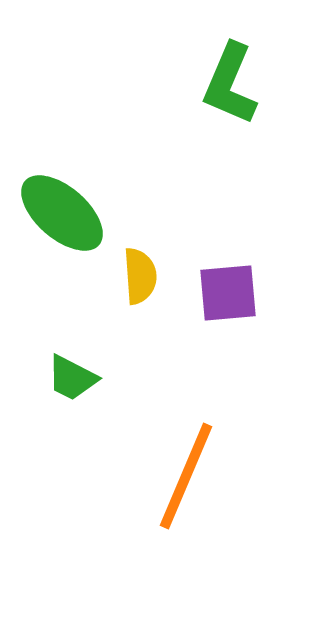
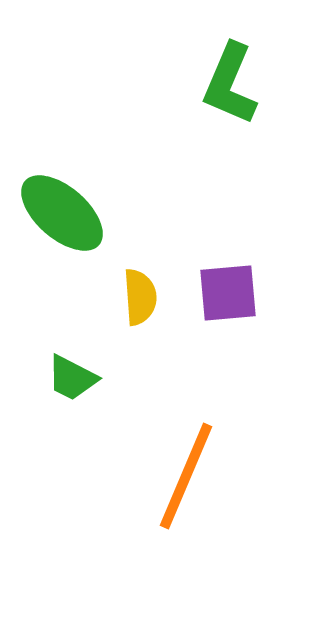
yellow semicircle: moved 21 px down
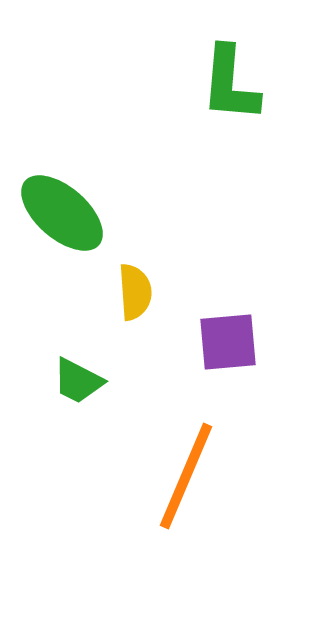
green L-shape: rotated 18 degrees counterclockwise
purple square: moved 49 px down
yellow semicircle: moved 5 px left, 5 px up
green trapezoid: moved 6 px right, 3 px down
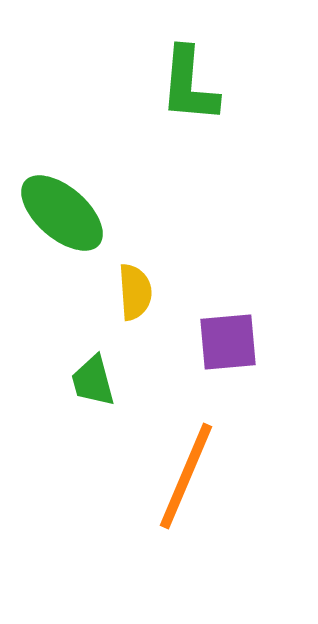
green L-shape: moved 41 px left, 1 px down
green trapezoid: moved 15 px right; rotated 48 degrees clockwise
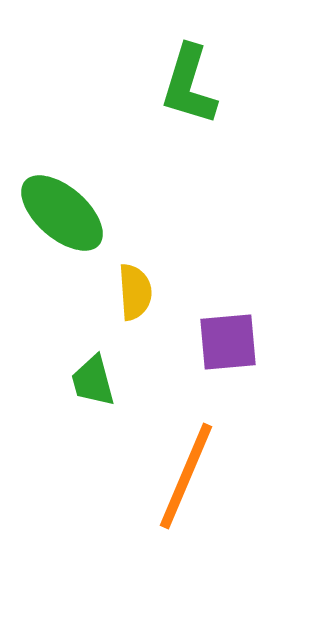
green L-shape: rotated 12 degrees clockwise
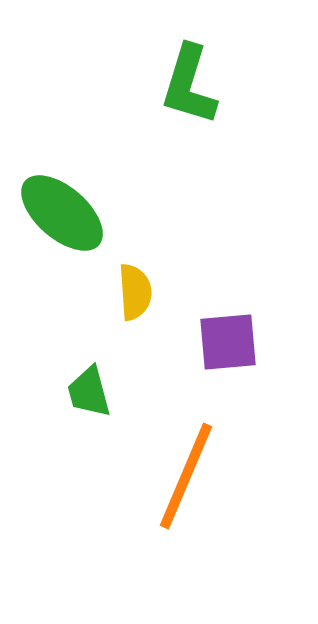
green trapezoid: moved 4 px left, 11 px down
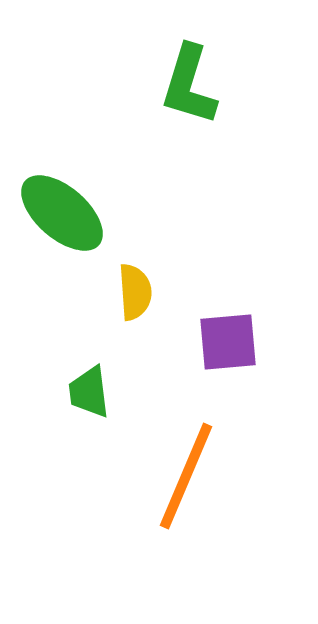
green trapezoid: rotated 8 degrees clockwise
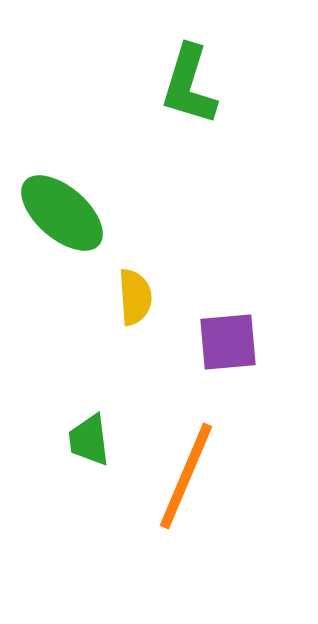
yellow semicircle: moved 5 px down
green trapezoid: moved 48 px down
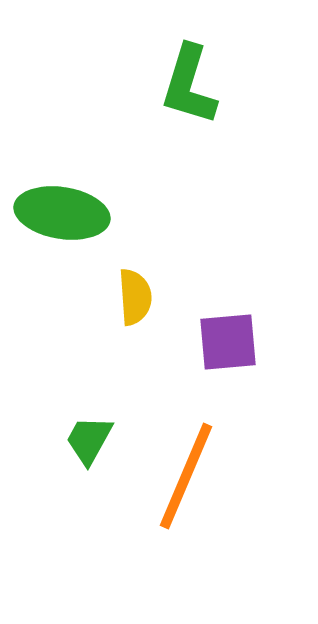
green ellipse: rotated 32 degrees counterclockwise
green trapezoid: rotated 36 degrees clockwise
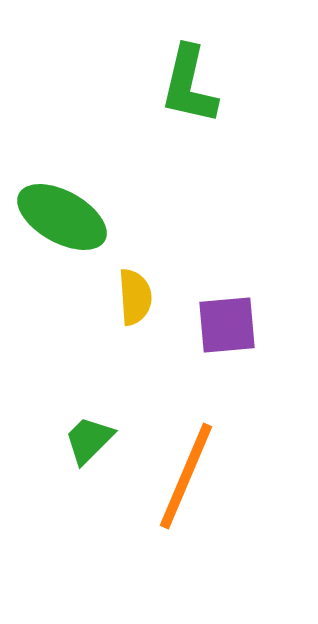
green L-shape: rotated 4 degrees counterclockwise
green ellipse: moved 4 px down; rotated 20 degrees clockwise
purple square: moved 1 px left, 17 px up
green trapezoid: rotated 16 degrees clockwise
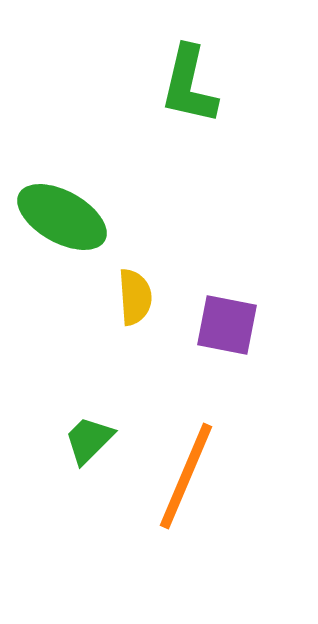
purple square: rotated 16 degrees clockwise
